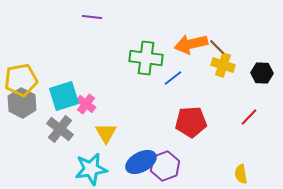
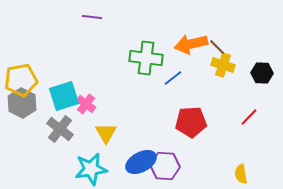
purple hexagon: rotated 24 degrees clockwise
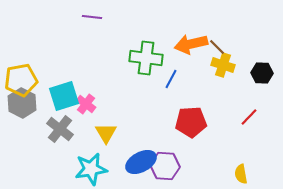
blue line: moved 2 px left, 1 px down; rotated 24 degrees counterclockwise
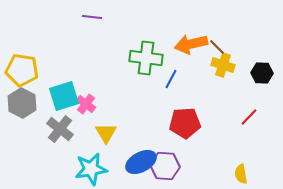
yellow pentagon: moved 1 px right, 10 px up; rotated 20 degrees clockwise
red pentagon: moved 6 px left, 1 px down
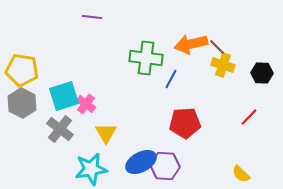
yellow semicircle: rotated 36 degrees counterclockwise
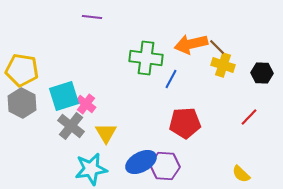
gray cross: moved 11 px right, 3 px up
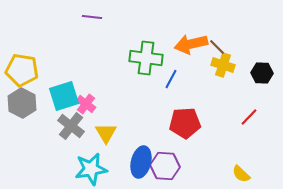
blue ellipse: rotated 48 degrees counterclockwise
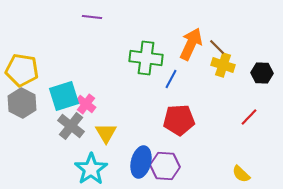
orange arrow: rotated 128 degrees clockwise
red pentagon: moved 6 px left, 3 px up
cyan star: rotated 24 degrees counterclockwise
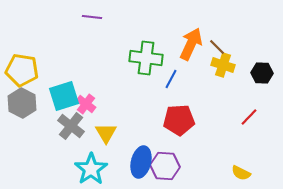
yellow semicircle: moved 1 px up; rotated 18 degrees counterclockwise
